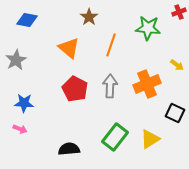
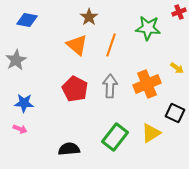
orange triangle: moved 8 px right, 3 px up
yellow arrow: moved 3 px down
yellow triangle: moved 1 px right, 6 px up
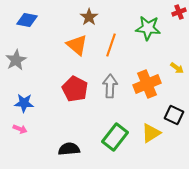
black square: moved 1 px left, 2 px down
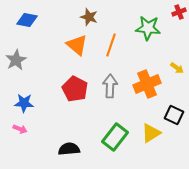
brown star: rotated 18 degrees counterclockwise
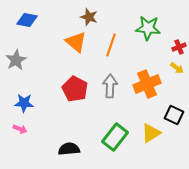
red cross: moved 35 px down
orange triangle: moved 1 px left, 3 px up
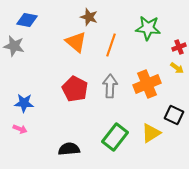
gray star: moved 2 px left, 14 px up; rotated 30 degrees counterclockwise
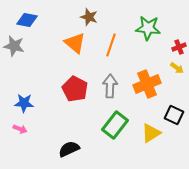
orange triangle: moved 1 px left, 1 px down
green rectangle: moved 12 px up
black semicircle: rotated 20 degrees counterclockwise
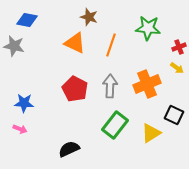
orange triangle: rotated 15 degrees counterclockwise
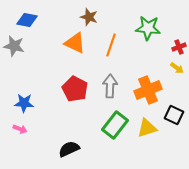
orange cross: moved 1 px right, 6 px down
yellow triangle: moved 4 px left, 5 px up; rotated 15 degrees clockwise
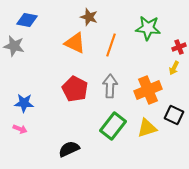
yellow arrow: moved 3 px left; rotated 80 degrees clockwise
green rectangle: moved 2 px left, 1 px down
